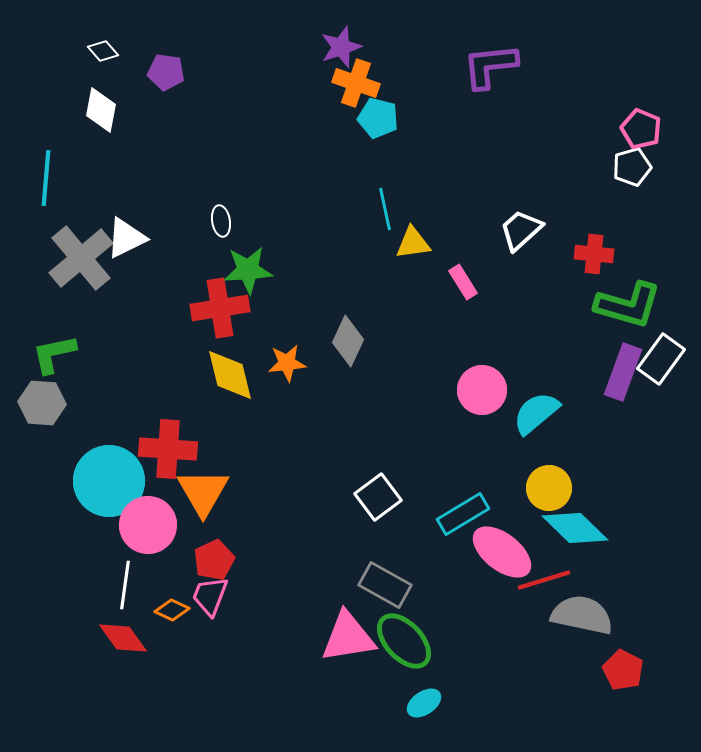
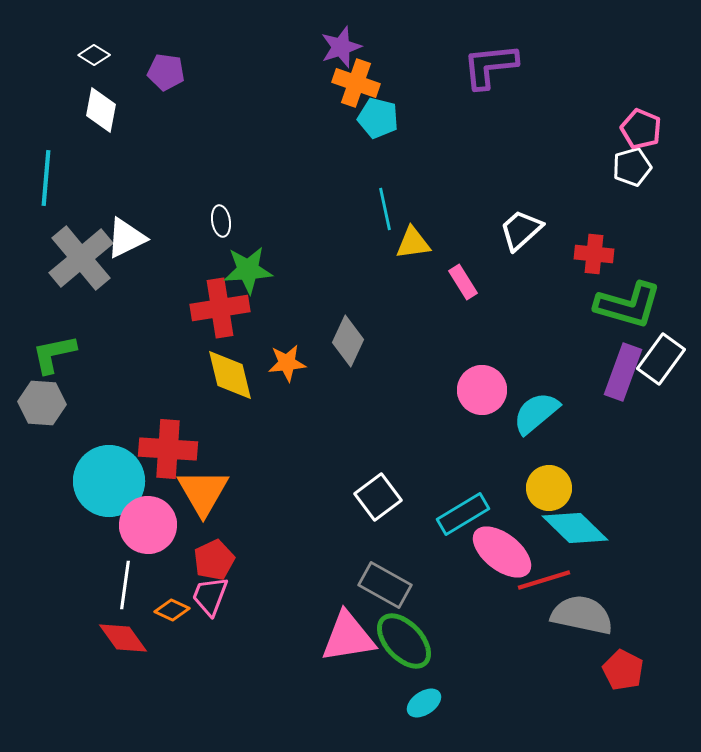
white diamond at (103, 51): moved 9 px left, 4 px down; rotated 16 degrees counterclockwise
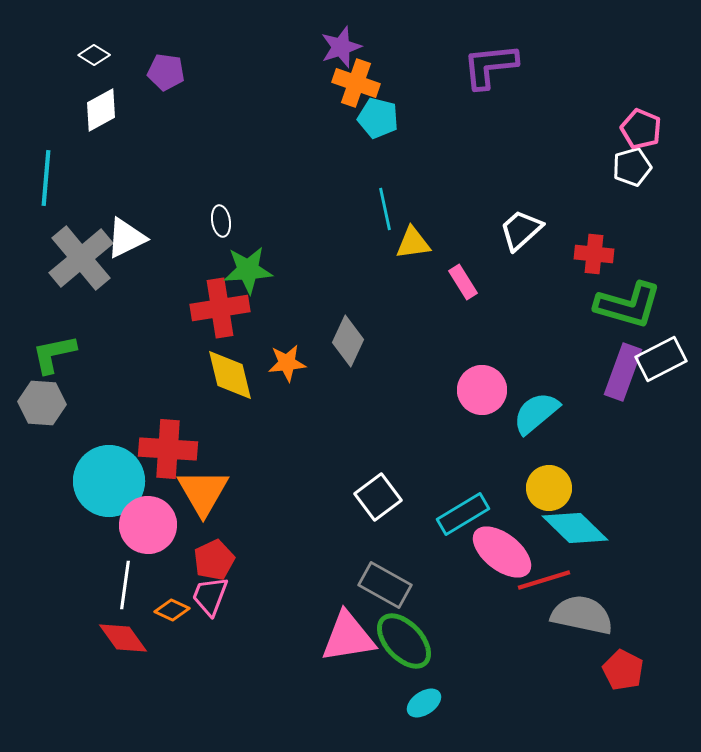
white diamond at (101, 110): rotated 51 degrees clockwise
white rectangle at (661, 359): rotated 27 degrees clockwise
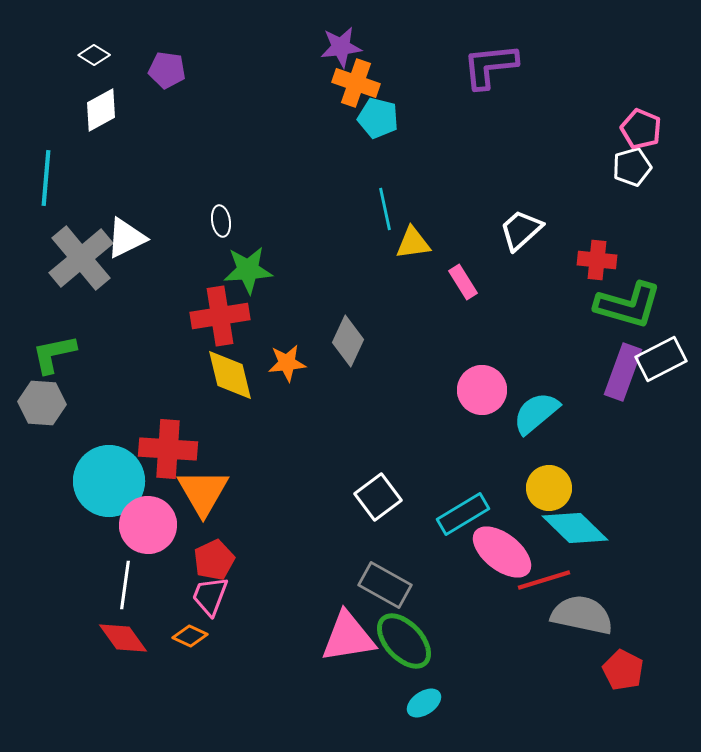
purple star at (341, 47): rotated 12 degrees clockwise
purple pentagon at (166, 72): moved 1 px right, 2 px up
red cross at (594, 254): moved 3 px right, 6 px down
red cross at (220, 308): moved 8 px down
orange diamond at (172, 610): moved 18 px right, 26 px down
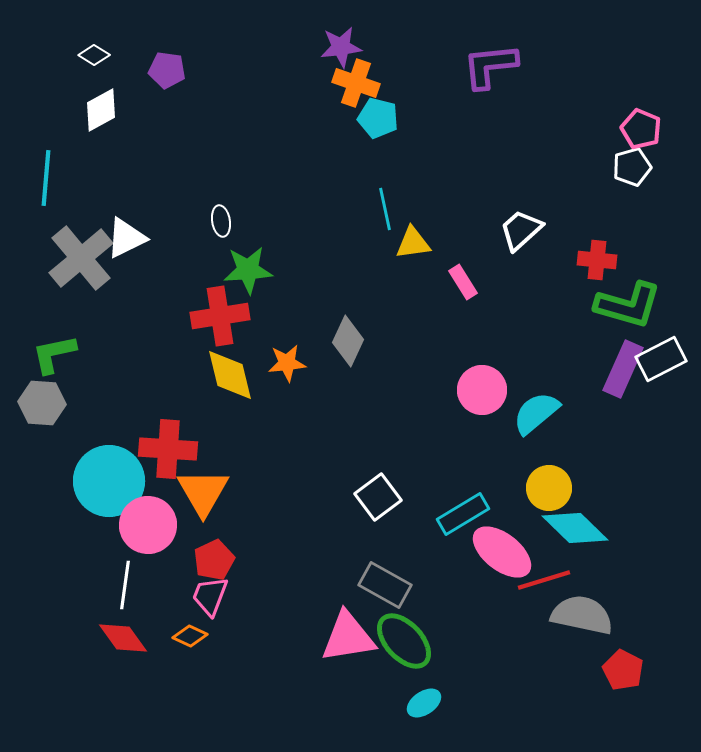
purple rectangle at (623, 372): moved 3 px up; rotated 4 degrees clockwise
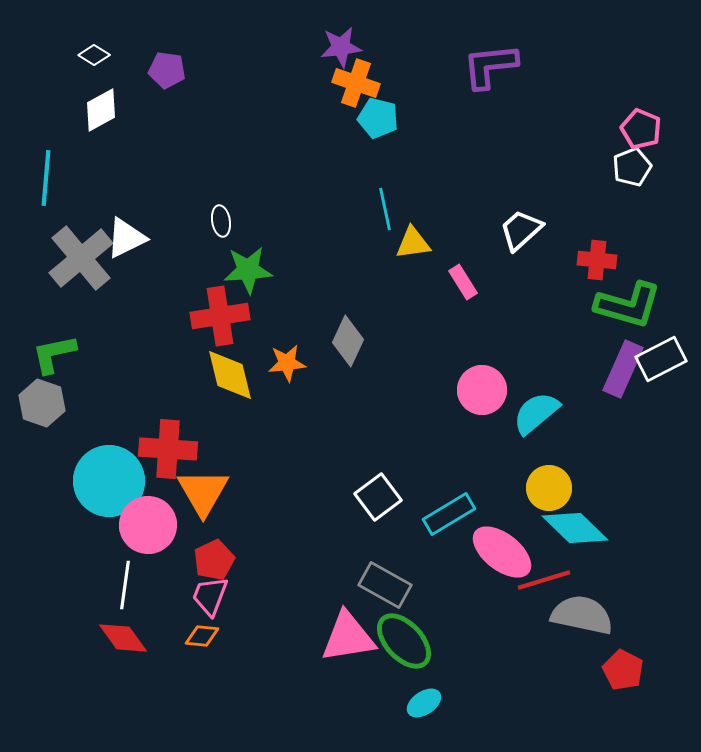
white pentagon at (632, 167): rotated 6 degrees counterclockwise
gray hexagon at (42, 403): rotated 15 degrees clockwise
cyan rectangle at (463, 514): moved 14 px left
orange diamond at (190, 636): moved 12 px right; rotated 20 degrees counterclockwise
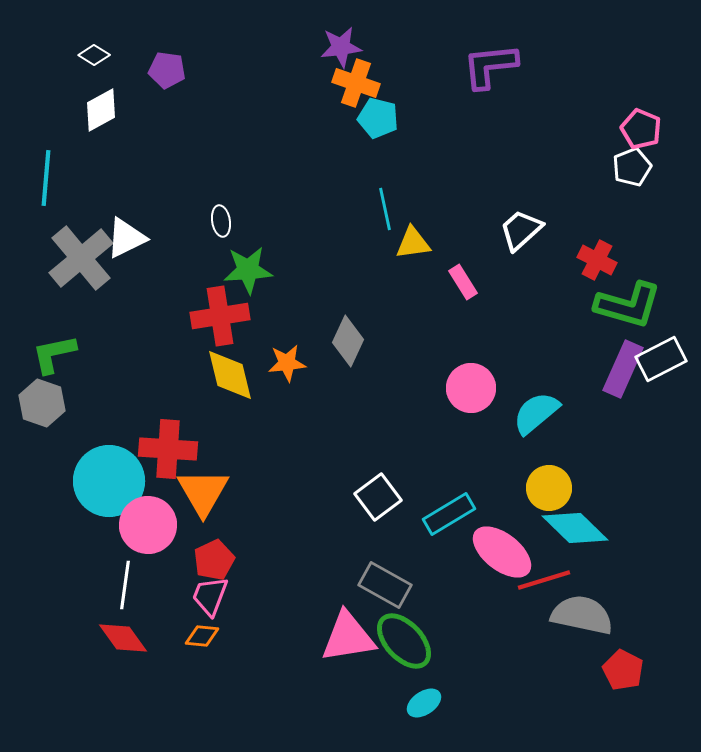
red cross at (597, 260): rotated 21 degrees clockwise
pink circle at (482, 390): moved 11 px left, 2 px up
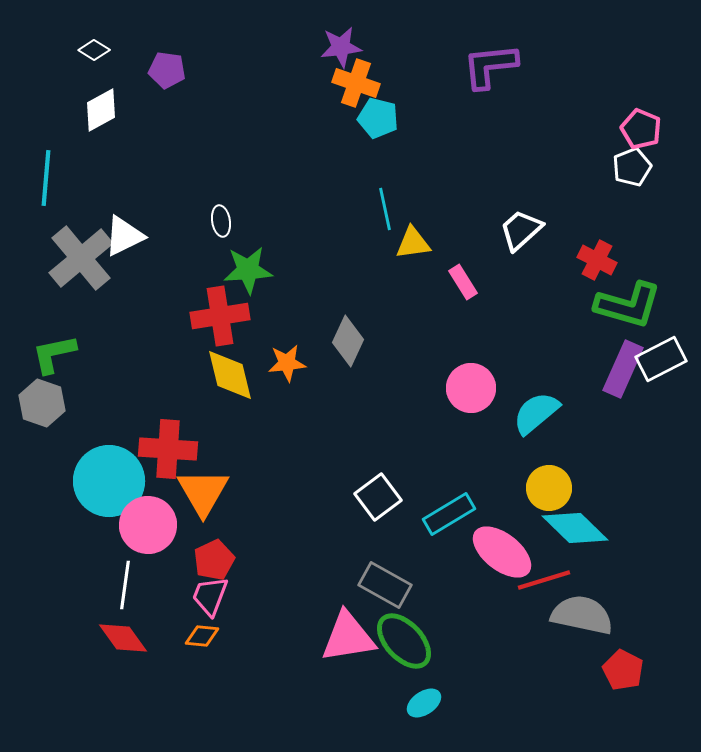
white diamond at (94, 55): moved 5 px up
white triangle at (126, 238): moved 2 px left, 2 px up
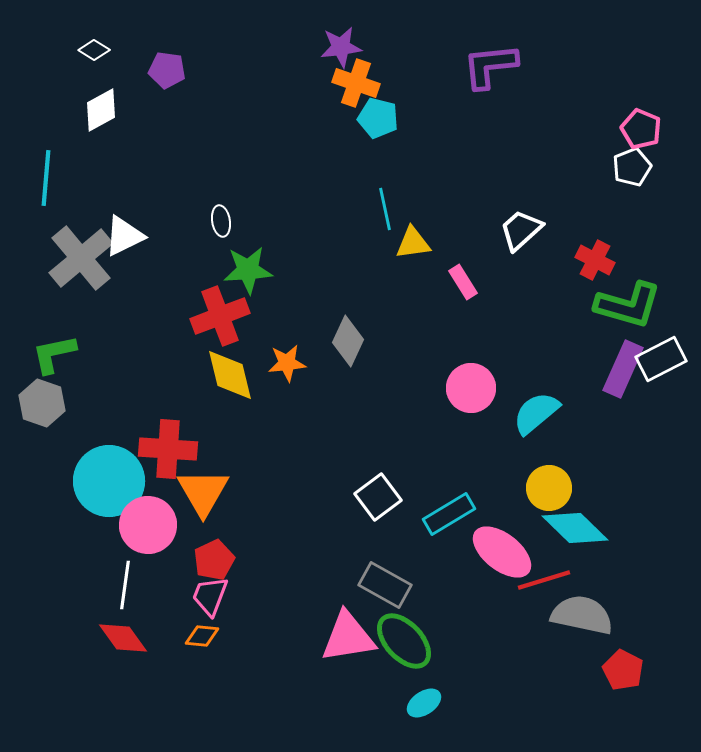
red cross at (597, 260): moved 2 px left
red cross at (220, 316): rotated 12 degrees counterclockwise
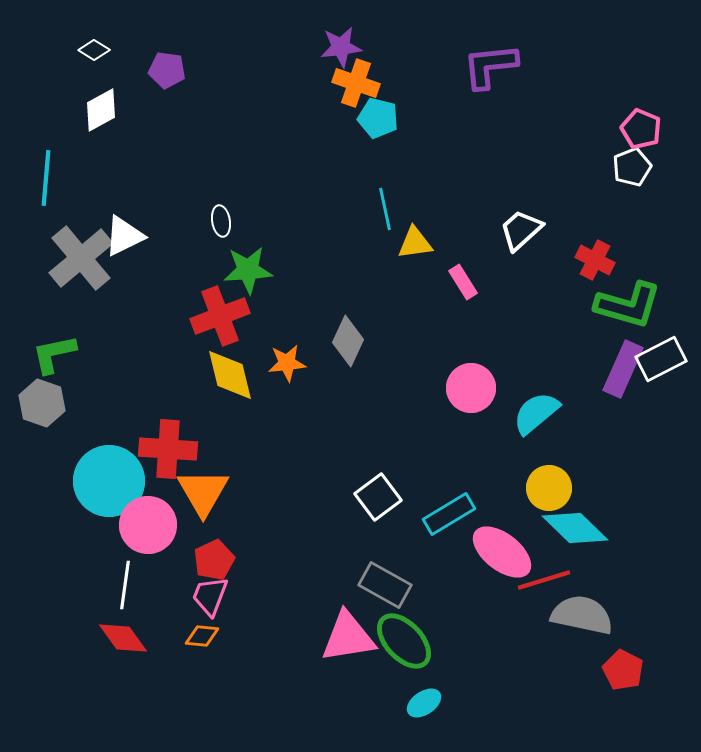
yellow triangle at (413, 243): moved 2 px right
